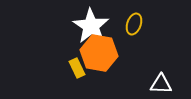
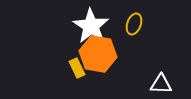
orange hexagon: moved 1 px left, 1 px down
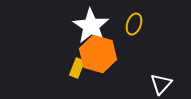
orange hexagon: rotated 6 degrees clockwise
yellow rectangle: rotated 48 degrees clockwise
white triangle: rotated 50 degrees counterclockwise
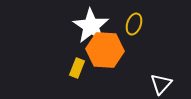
orange hexagon: moved 7 px right, 4 px up; rotated 12 degrees counterclockwise
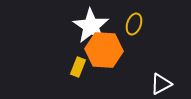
orange hexagon: moved 1 px left
yellow rectangle: moved 1 px right, 1 px up
white triangle: rotated 20 degrees clockwise
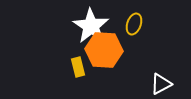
yellow rectangle: rotated 36 degrees counterclockwise
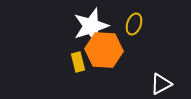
white star: rotated 21 degrees clockwise
yellow rectangle: moved 5 px up
